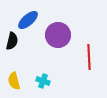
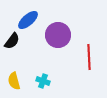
black semicircle: rotated 24 degrees clockwise
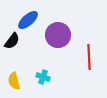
cyan cross: moved 4 px up
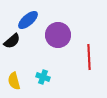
black semicircle: rotated 12 degrees clockwise
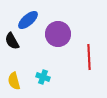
purple circle: moved 1 px up
black semicircle: rotated 102 degrees clockwise
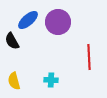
purple circle: moved 12 px up
cyan cross: moved 8 px right, 3 px down; rotated 16 degrees counterclockwise
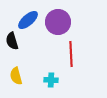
black semicircle: rotated 12 degrees clockwise
red line: moved 18 px left, 3 px up
yellow semicircle: moved 2 px right, 5 px up
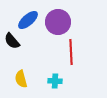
black semicircle: rotated 24 degrees counterclockwise
red line: moved 2 px up
yellow semicircle: moved 5 px right, 3 px down
cyan cross: moved 4 px right, 1 px down
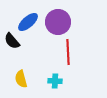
blue ellipse: moved 2 px down
red line: moved 3 px left
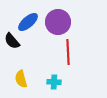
cyan cross: moved 1 px left, 1 px down
